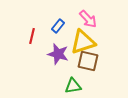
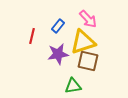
purple star: rotated 25 degrees counterclockwise
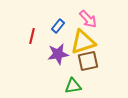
brown square: rotated 25 degrees counterclockwise
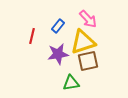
green triangle: moved 2 px left, 3 px up
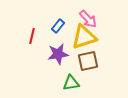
yellow triangle: moved 1 px right, 5 px up
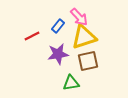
pink arrow: moved 9 px left, 2 px up
red line: rotated 49 degrees clockwise
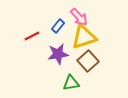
brown square: rotated 30 degrees counterclockwise
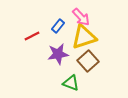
pink arrow: moved 2 px right
green triangle: rotated 30 degrees clockwise
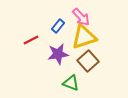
red line: moved 1 px left, 4 px down
